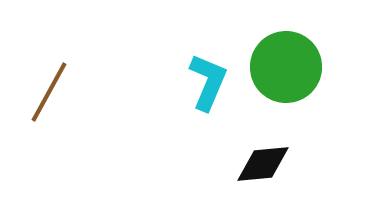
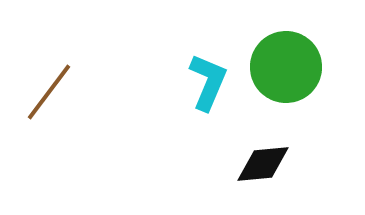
brown line: rotated 8 degrees clockwise
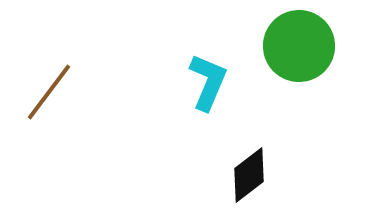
green circle: moved 13 px right, 21 px up
black diamond: moved 14 px left, 11 px down; rotated 32 degrees counterclockwise
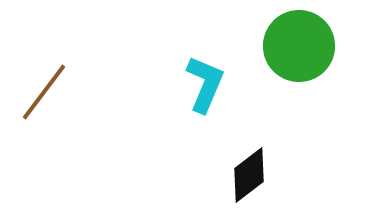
cyan L-shape: moved 3 px left, 2 px down
brown line: moved 5 px left
